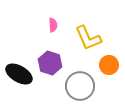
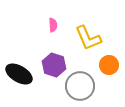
purple hexagon: moved 4 px right, 2 px down
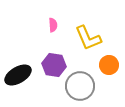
purple hexagon: rotated 10 degrees counterclockwise
black ellipse: moved 1 px left, 1 px down; rotated 60 degrees counterclockwise
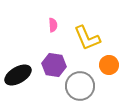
yellow L-shape: moved 1 px left
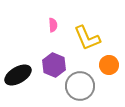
purple hexagon: rotated 15 degrees clockwise
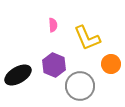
orange circle: moved 2 px right, 1 px up
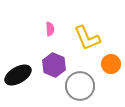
pink semicircle: moved 3 px left, 4 px down
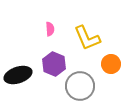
purple hexagon: moved 1 px up
black ellipse: rotated 12 degrees clockwise
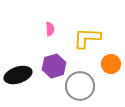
yellow L-shape: rotated 116 degrees clockwise
purple hexagon: moved 2 px down; rotated 20 degrees clockwise
